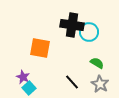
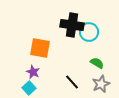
purple star: moved 10 px right, 5 px up
gray star: moved 1 px right; rotated 18 degrees clockwise
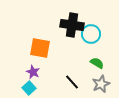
cyan circle: moved 2 px right, 2 px down
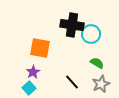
purple star: rotated 16 degrees clockwise
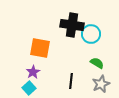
black line: moved 1 px left, 1 px up; rotated 49 degrees clockwise
